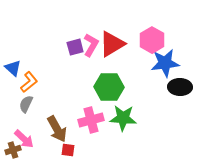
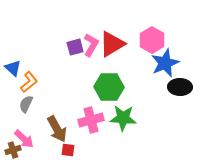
blue star: rotated 16 degrees counterclockwise
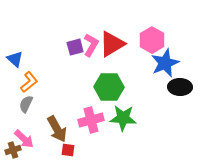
blue triangle: moved 2 px right, 9 px up
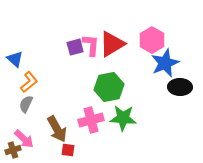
pink L-shape: rotated 25 degrees counterclockwise
green hexagon: rotated 12 degrees counterclockwise
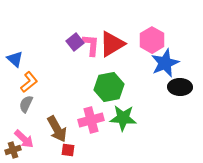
purple square: moved 5 px up; rotated 24 degrees counterclockwise
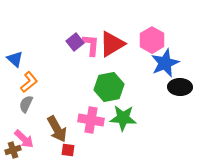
pink cross: rotated 25 degrees clockwise
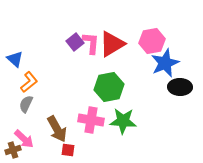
pink hexagon: moved 1 px down; rotated 20 degrees clockwise
pink L-shape: moved 2 px up
green star: moved 3 px down
